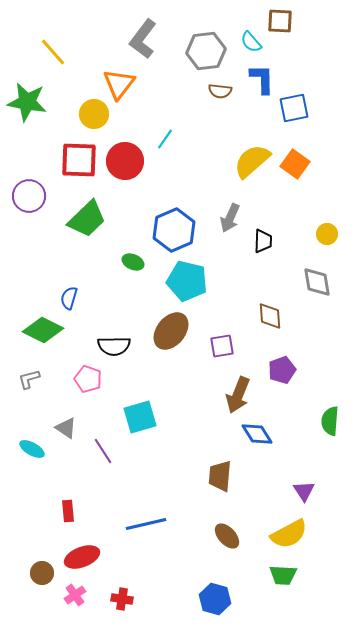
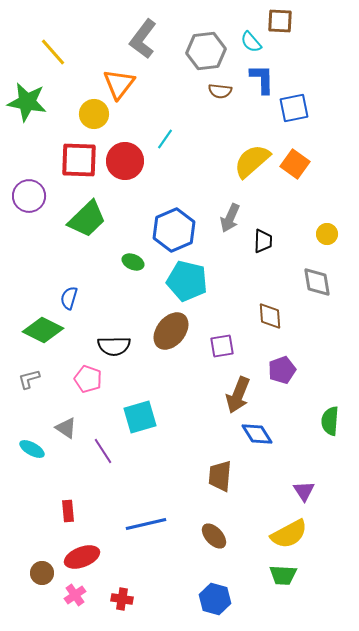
brown ellipse at (227, 536): moved 13 px left
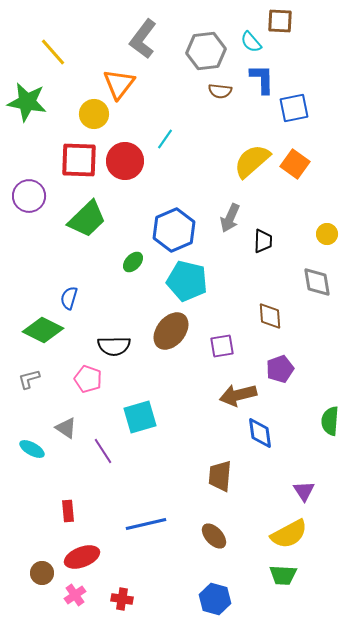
green ellipse at (133, 262): rotated 70 degrees counterclockwise
purple pentagon at (282, 370): moved 2 px left, 1 px up
brown arrow at (238, 395): rotated 54 degrees clockwise
blue diamond at (257, 434): moved 3 px right, 1 px up; rotated 24 degrees clockwise
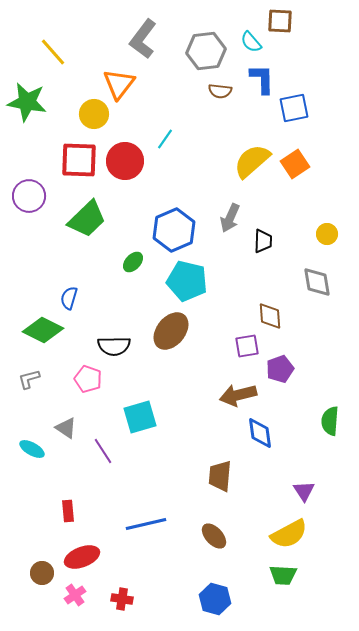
orange square at (295, 164): rotated 20 degrees clockwise
purple square at (222, 346): moved 25 px right
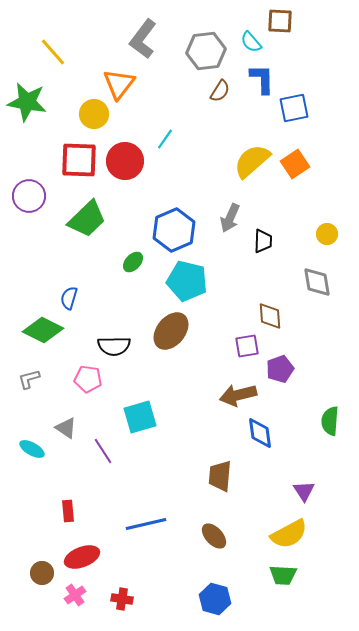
brown semicircle at (220, 91): rotated 65 degrees counterclockwise
pink pentagon at (88, 379): rotated 12 degrees counterclockwise
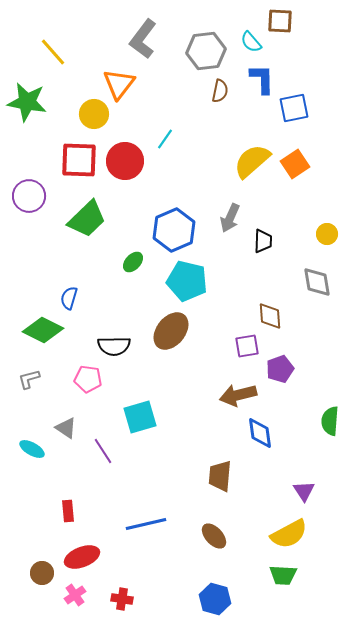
brown semicircle at (220, 91): rotated 20 degrees counterclockwise
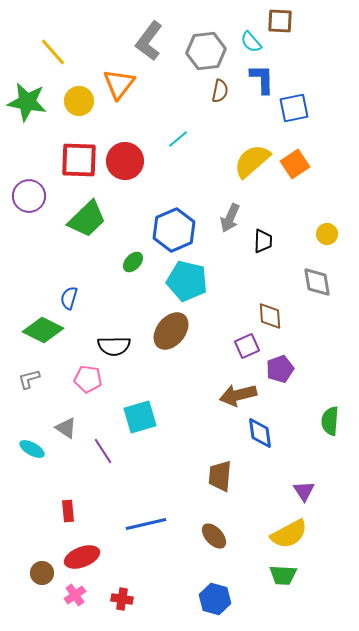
gray L-shape at (143, 39): moved 6 px right, 2 px down
yellow circle at (94, 114): moved 15 px left, 13 px up
cyan line at (165, 139): moved 13 px right; rotated 15 degrees clockwise
purple square at (247, 346): rotated 15 degrees counterclockwise
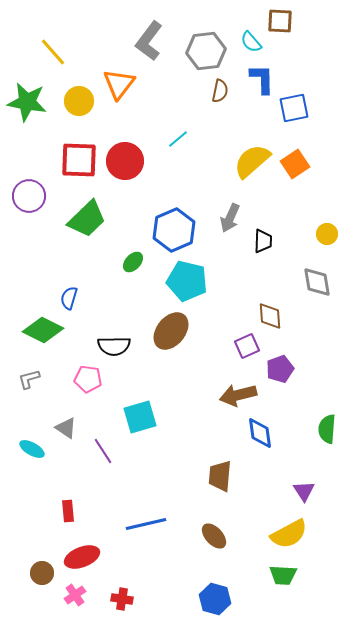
green semicircle at (330, 421): moved 3 px left, 8 px down
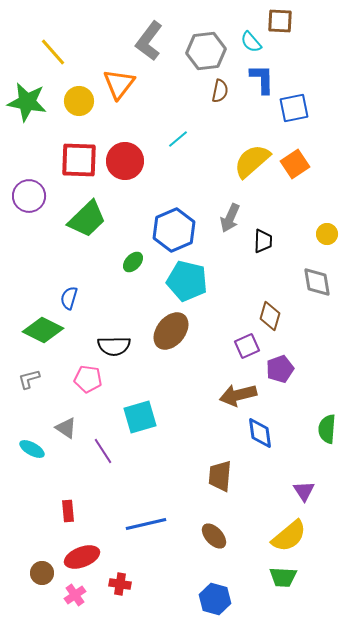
brown diamond at (270, 316): rotated 20 degrees clockwise
yellow semicircle at (289, 534): moved 2 px down; rotated 12 degrees counterclockwise
green trapezoid at (283, 575): moved 2 px down
red cross at (122, 599): moved 2 px left, 15 px up
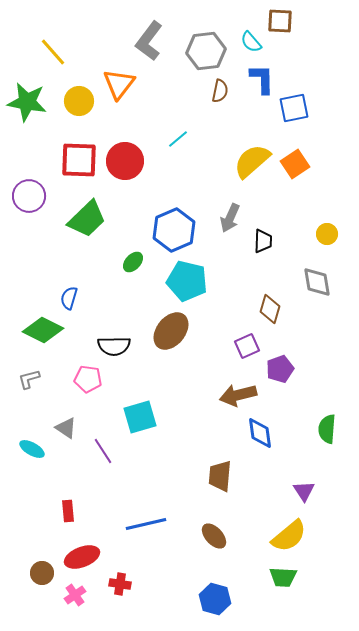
brown diamond at (270, 316): moved 7 px up
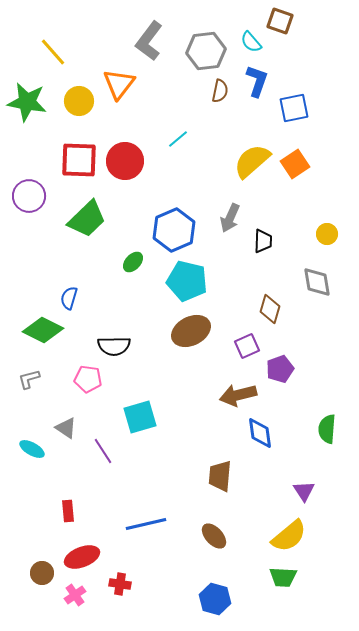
brown square at (280, 21): rotated 16 degrees clockwise
blue L-shape at (262, 79): moved 5 px left, 2 px down; rotated 20 degrees clockwise
brown ellipse at (171, 331): moved 20 px right; rotated 24 degrees clockwise
